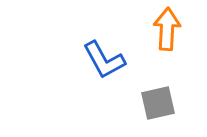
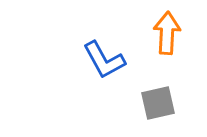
orange arrow: moved 4 px down
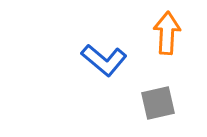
blue L-shape: rotated 21 degrees counterclockwise
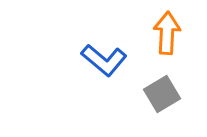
gray square: moved 4 px right, 9 px up; rotated 18 degrees counterclockwise
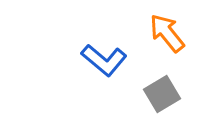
orange arrow: rotated 42 degrees counterclockwise
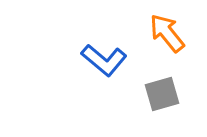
gray square: rotated 15 degrees clockwise
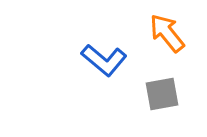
gray square: rotated 6 degrees clockwise
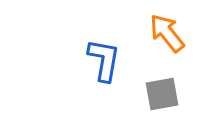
blue L-shape: rotated 120 degrees counterclockwise
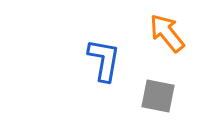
gray square: moved 4 px left, 2 px down; rotated 21 degrees clockwise
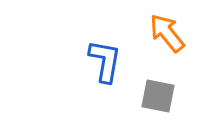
blue L-shape: moved 1 px right, 1 px down
